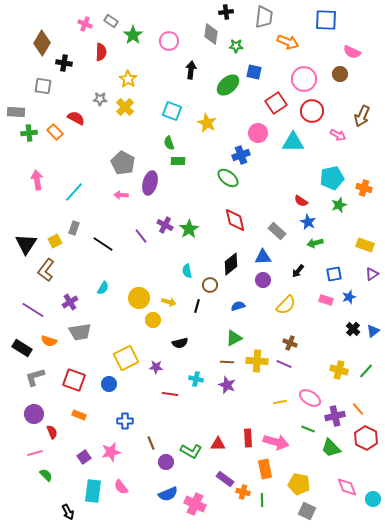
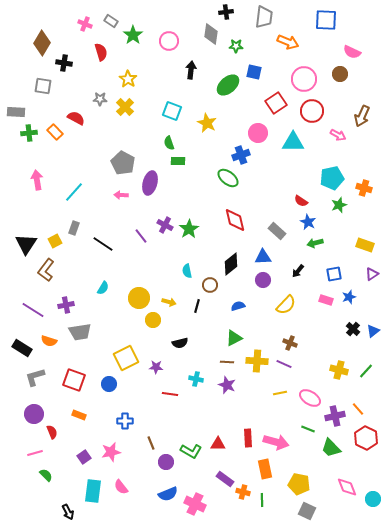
red semicircle at (101, 52): rotated 18 degrees counterclockwise
purple cross at (70, 302): moved 4 px left, 3 px down; rotated 21 degrees clockwise
yellow line at (280, 402): moved 9 px up
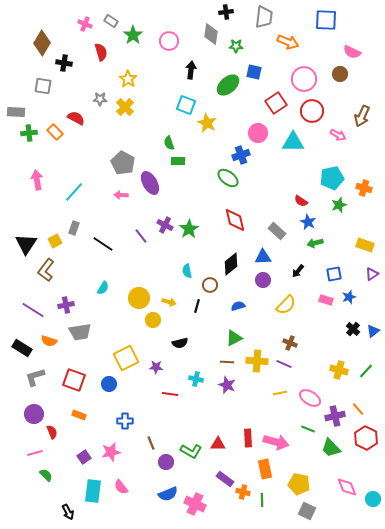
cyan square at (172, 111): moved 14 px right, 6 px up
purple ellipse at (150, 183): rotated 45 degrees counterclockwise
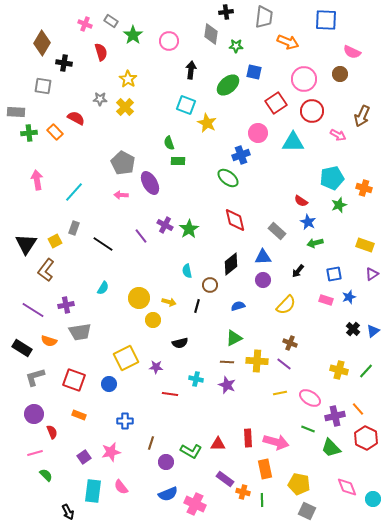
purple line at (284, 364): rotated 14 degrees clockwise
brown line at (151, 443): rotated 40 degrees clockwise
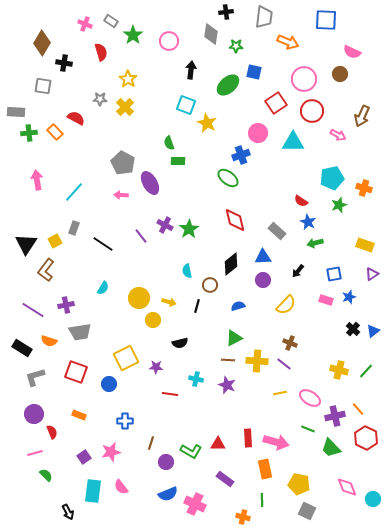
brown line at (227, 362): moved 1 px right, 2 px up
red square at (74, 380): moved 2 px right, 8 px up
orange cross at (243, 492): moved 25 px down
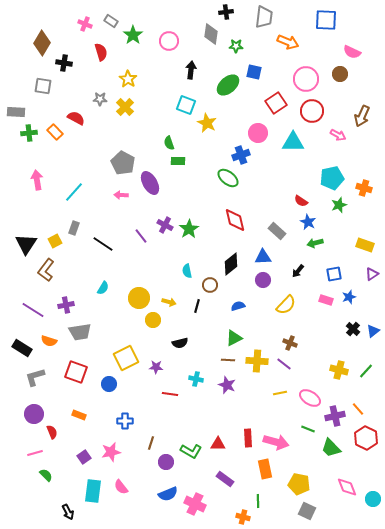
pink circle at (304, 79): moved 2 px right
green line at (262, 500): moved 4 px left, 1 px down
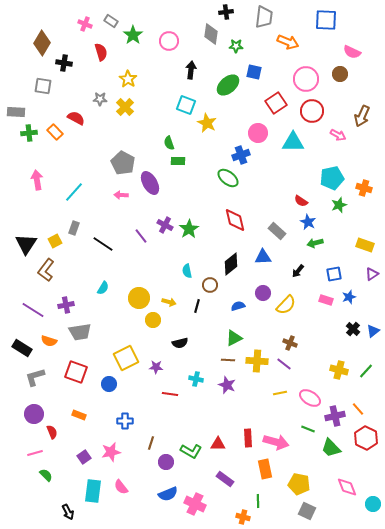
purple circle at (263, 280): moved 13 px down
cyan circle at (373, 499): moved 5 px down
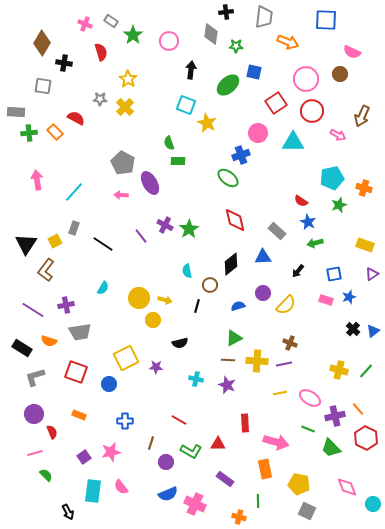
yellow arrow at (169, 302): moved 4 px left, 2 px up
purple line at (284, 364): rotated 49 degrees counterclockwise
red line at (170, 394): moved 9 px right, 26 px down; rotated 21 degrees clockwise
red rectangle at (248, 438): moved 3 px left, 15 px up
orange cross at (243, 517): moved 4 px left
